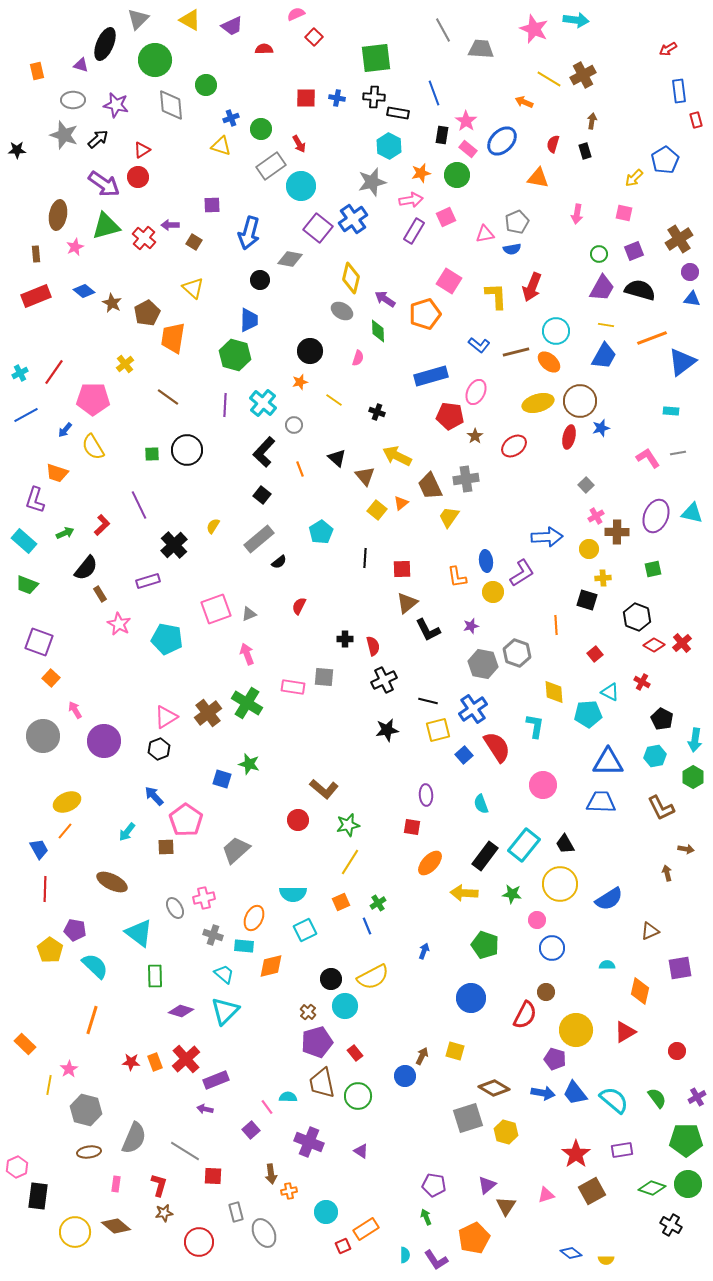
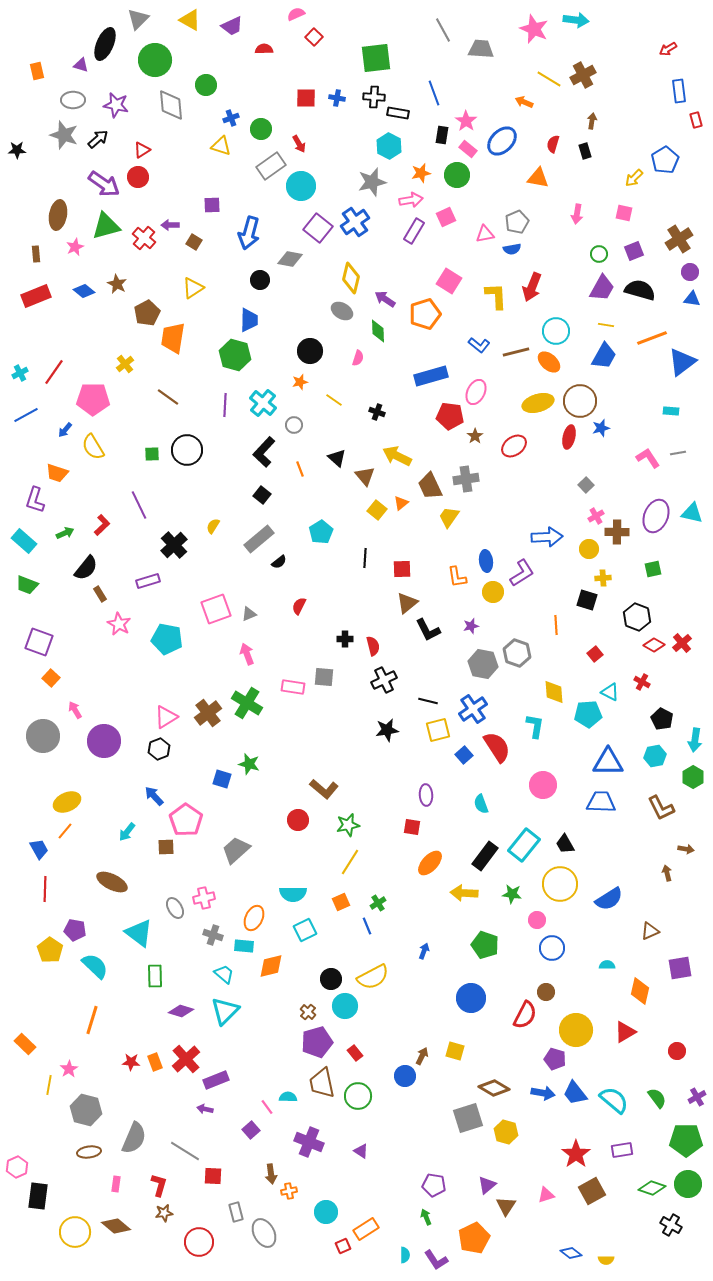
blue cross at (353, 219): moved 2 px right, 3 px down
yellow triangle at (193, 288): rotated 45 degrees clockwise
brown star at (112, 303): moved 5 px right, 19 px up
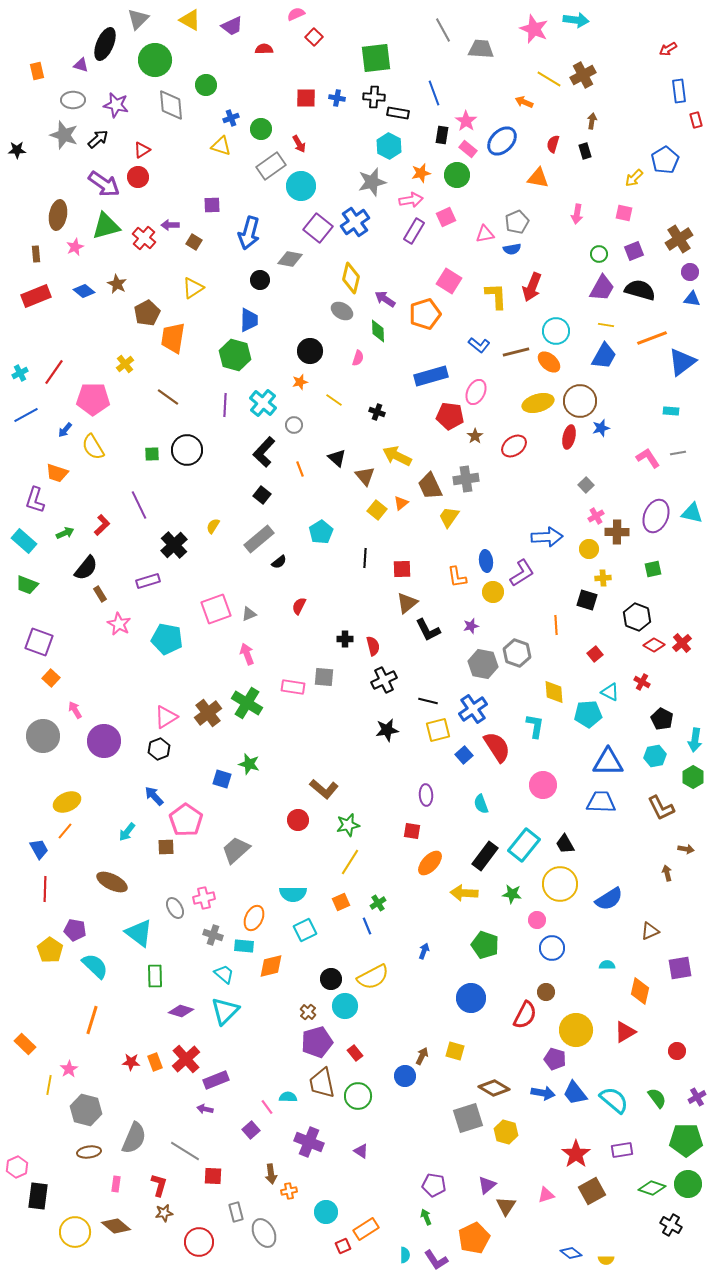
red square at (412, 827): moved 4 px down
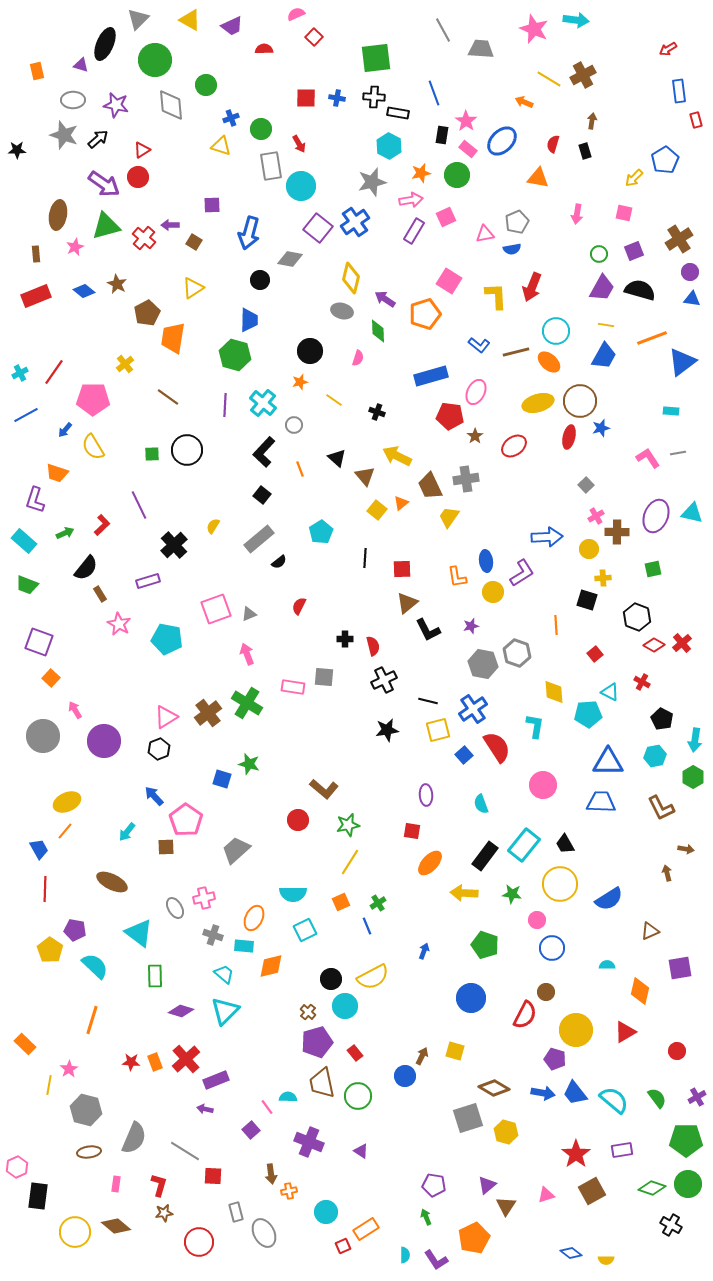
gray rectangle at (271, 166): rotated 64 degrees counterclockwise
gray ellipse at (342, 311): rotated 15 degrees counterclockwise
